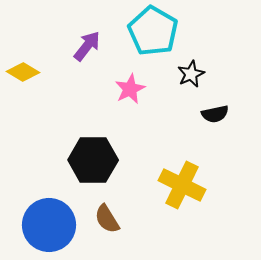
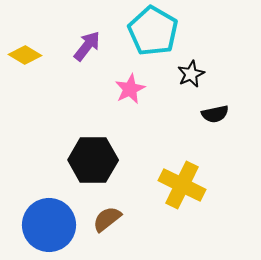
yellow diamond: moved 2 px right, 17 px up
brown semicircle: rotated 84 degrees clockwise
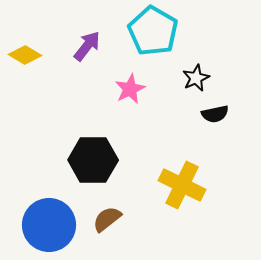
black star: moved 5 px right, 4 px down
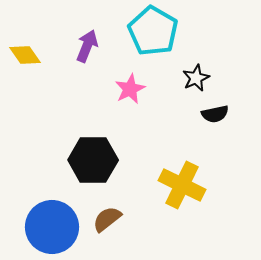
purple arrow: rotated 16 degrees counterclockwise
yellow diamond: rotated 24 degrees clockwise
blue circle: moved 3 px right, 2 px down
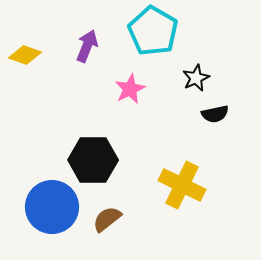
yellow diamond: rotated 36 degrees counterclockwise
blue circle: moved 20 px up
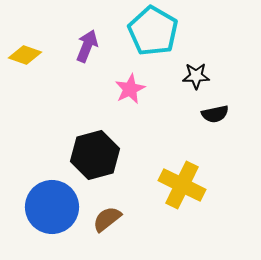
black star: moved 2 px up; rotated 24 degrees clockwise
black hexagon: moved 2 px right, 5 px up; rotated 15 degrees counterclockwise
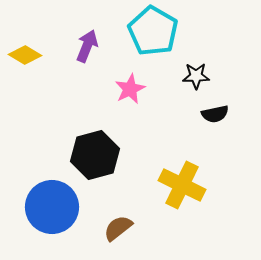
yellow diamond: rotated 12 degrees clockwise
brown semicircle: moved 11 px right, 9 px down
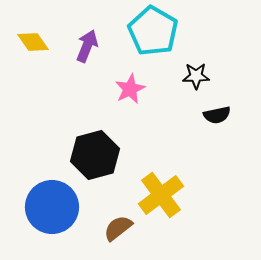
yellow diamond: moved 8 px right, 13 px up; rotated 24 degrees clockwise
black semicircle: moved 2 px right, 1 px down
yellow cross: moved 21 px left, 10 px down; rotated 27 degrees clockwise
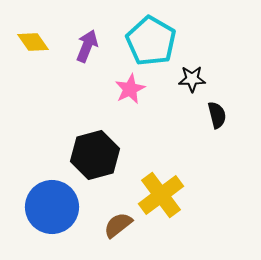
cyan pentagon: moved 2 px left, 10 px down
black star: moved 4 px left, 3 px down
black semicircle: rotated 92 degrees counterclockwise
brown semicircle: moved 3 px up
